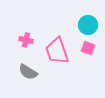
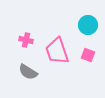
pink square: moved 7 px down
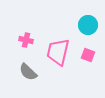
pink trapezoid: moved 1 px right, 1 px down; rotated 32 degrees clockwise
gray semicircle: rotated 12 degrees clockwise
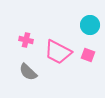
cyan circle: moved 2 px right
pink trapezoid: rotated 76 degrees counterclockwise
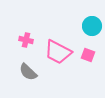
cyan circle: moved 2 px right, 1 px down
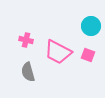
cyan circle: moved 1 px left
gray semicircle: rotated 30 degrees clockwise
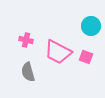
pink square: moved 2 px left, 2 px down
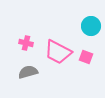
pink cross: moved 3 px down
gray semicircle: rotated 90 degrees clockwise
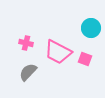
cyan circle: moved 2 px down
pink square: moved 1 px left, 2 px down
gray semicircle: rotated 30 degrees counterclockwise
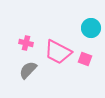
gray semicircle: moved 2 px up
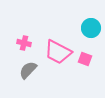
pink cross: moved 2 px left
